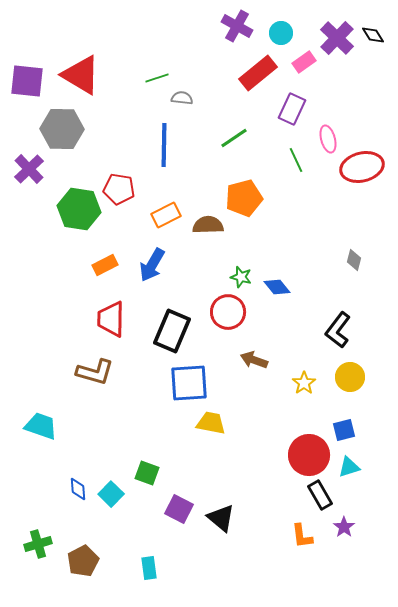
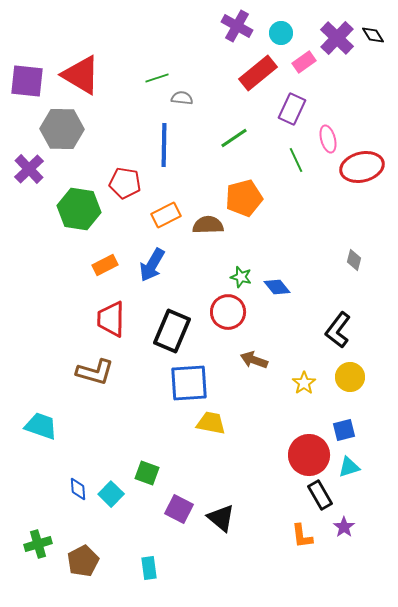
red pentagon at (119, 189): moved 6 px right, 6 px up
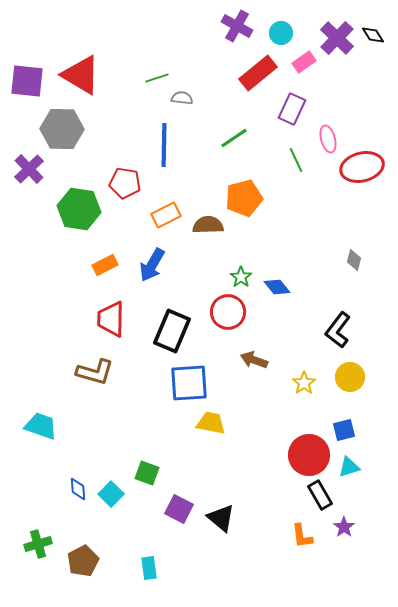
green star at (241, 277): rotated 20 degrees clockwise
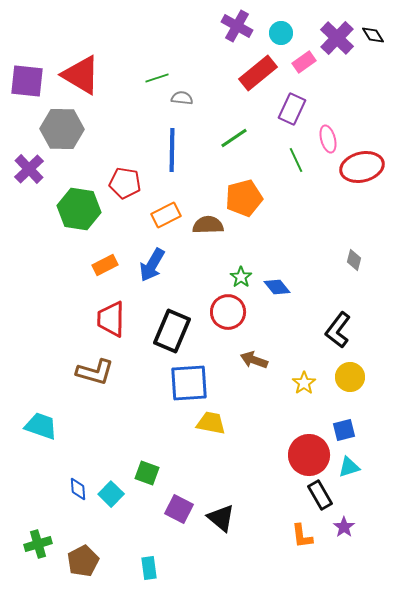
blue line at (164, 145): moved 8 px right, 5 px down
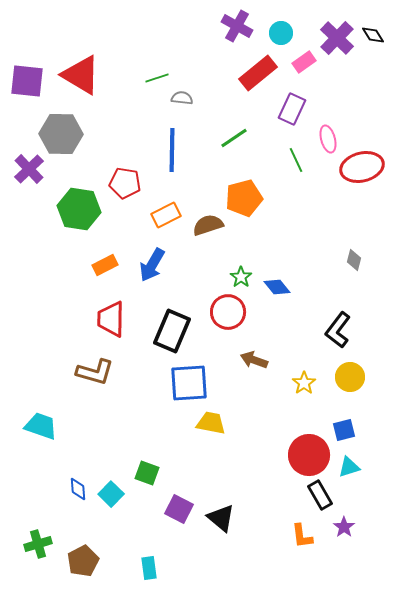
gray hexagon at (62, 129): moved 1 px left, 5 px down
brown semicircle at (208, 225): rotated 16 degrees counterclockwise
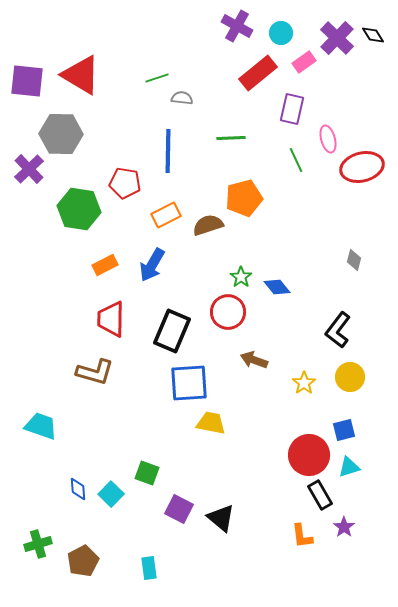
purple rectangle at (292, 109): rotated 12 degrees counterclockwise
green line at (234, 138): moved 3 px left; rotated 32 degrees clockwise
blue line at (172, 150): moved 4 px left, 1 px down
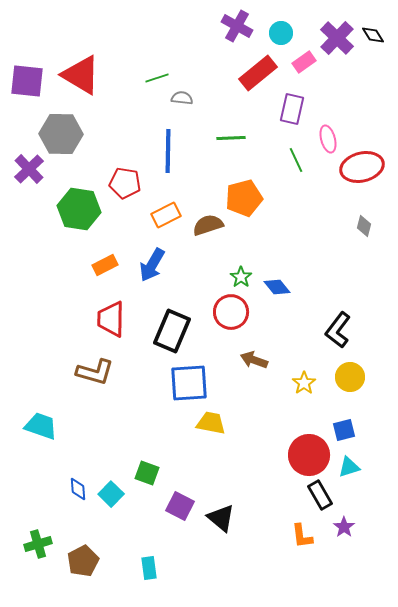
gray diamond at (354, 260): moved 10 px right, 34 px up
red circle at (228, 312): moved 3 px right
purple square at (179, 509): moved 1 px right, 3 px up
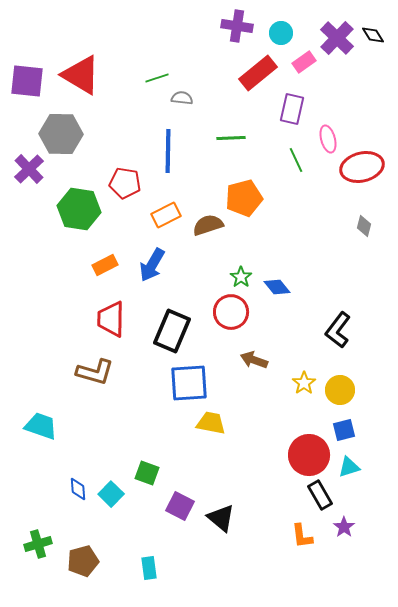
purple cross at (237, 26): rotated 20 degrees counterclockwise
yellow circle at (350, 377): moved 10 px left, 13 px down
brown pentagon at (83, 561): rotated 12 degrees clockwise
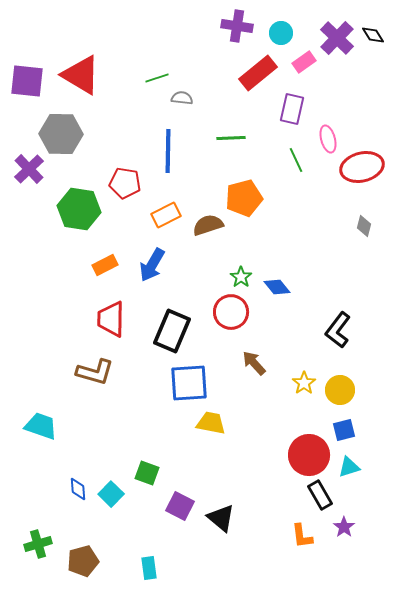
brown arrow at (254, 360): moved 3 px down; rotated 28 degrees clockwise
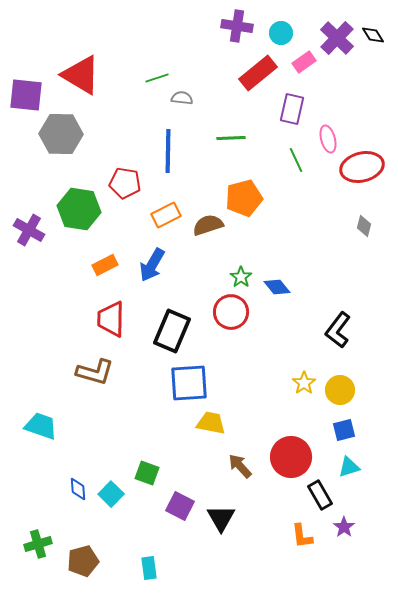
purple square at (27, 81): moved 1 px left, 14 px down
purple cross at (29, 169): moved 61 px down; rotated 16 degrees counterclockwise
brown arrow at (254, 363): moved 14 px left, 103 px down
red circle at (309, 455): moved 18 px left, 2 px down
black triangle at (221, 518): rotated 20 degrees clockwise
